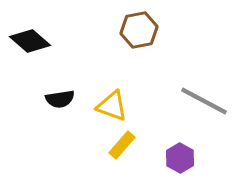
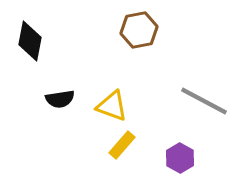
black diamond: rotated 60 degrees clockwise
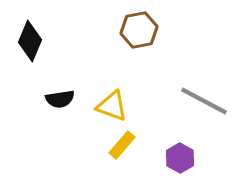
black diamond: rotated 12 degrees clockwise
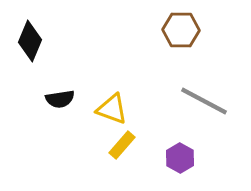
brown hexagon: moved 42 px right; rotated 12 degrees clockwise
yellow triangle: moved 3 px down
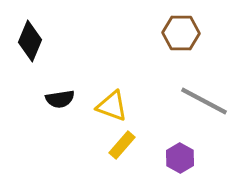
brown hexagon: moved 3 px down
yellow triangle: moved 3 px up
